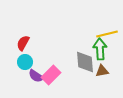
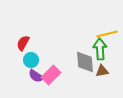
cyan circle: moved 6 px right, 2 px up
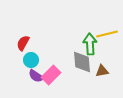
green arrow: moved 10 px left, 5 px up
gray diamond: moved 3 px left
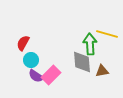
yellow line: rotated 30 degrees clockwise
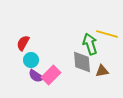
green arrow: rotated 15 degrees counterclockwise
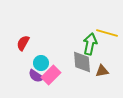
yellow line: moved 1 px up
green arrow: rotated 30 degrees clockwise
cyan circle: moved 10 px right, 3 px down
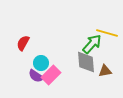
green arrow: moved 2 px right; rotated 30 degrees clockwise
gray diamond: moved 4 px right
brown triangle: moved 3 px right
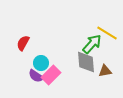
yellow line: rotated 15 degrees clockwise
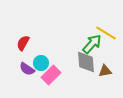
yellow line: moved 1 px left
purple semicircle: moved 9 px left, 7 px up
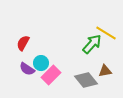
gray diamond: moved 18 px down; rotated 35 degrees counterclockwise
